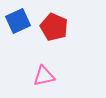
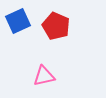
red pentagon: moved 2 px right, 1 px up
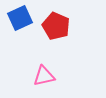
blue square: moved 2 px right, 3 px up
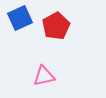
red pentagon: rotated 20 degrees clockwise
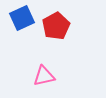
blue square: moved 2 px right
